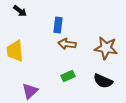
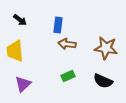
black arrow: moved 9 px down
purple triangle: moved 7 px left, 7 px up
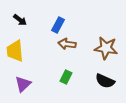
blue rectangle: rotated 21 degrees clockwise
green rectangle: moved 2 px left, 1 px down; rotated 40 degrees counterclockwise
black semicircle: moved 2 px right
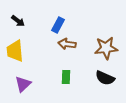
black arrow: moved 2 px left, 1 px down
brown star: rotated 15 degrees counterclockwise
green rectangle: rotated 24 degrees counterclockwise
black semicircle: moved 3 px up
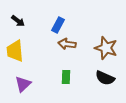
brown star: rotated 25 degrees clockwise
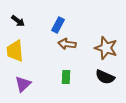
black semicircle: moved 1 px up
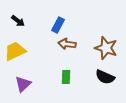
yellow trapezoid: rotated 70 degrees clockwise
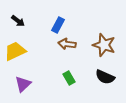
brown star: moved 2 px left, 3 px up
green rectangle: moved 3 px right, 1 px down; rotated 32 degrees counterclockwise
